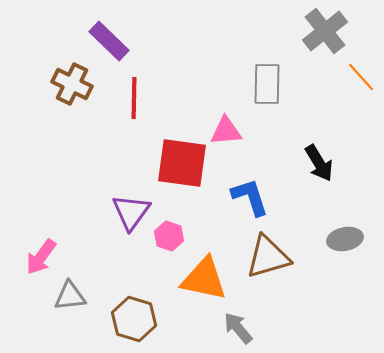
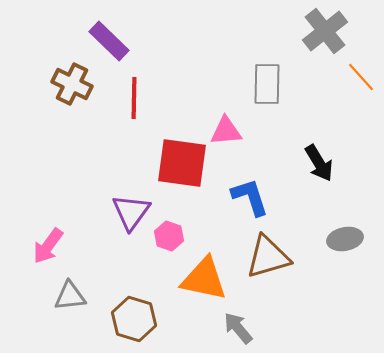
pink arrow: moved 7 px right, 11 px up
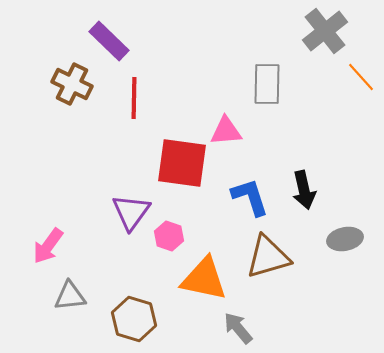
black arrow: moved 15 px left, 27 px down; rotated 18 degrees clockwise
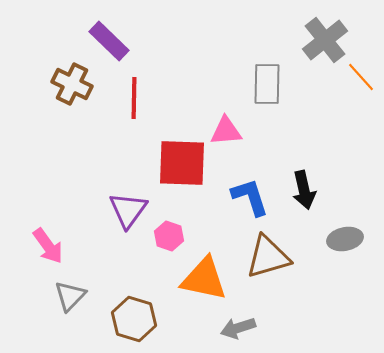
gray cross: moved 9 px down
red square: rotated 6 degrees counterclockwise
purple triangle: moved 3 px left, 2 px up
pink arrow: rotated 72 degrees counterclockwise
gray triangle: rotated 40 degrees counterclockwise
gray arrow: rotated 68 degrees counterclockwise
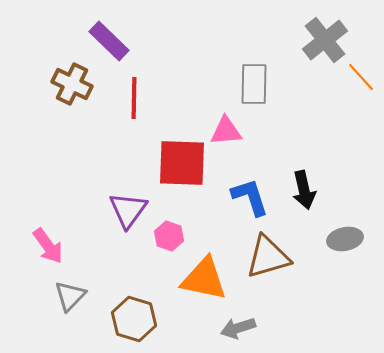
gray rectangle: moved 13 px left
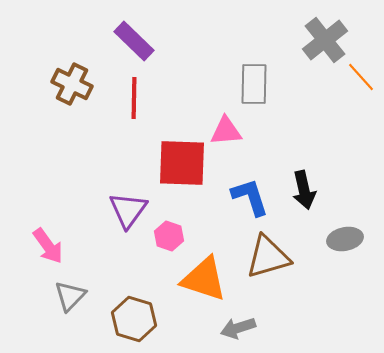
purple rectangle: moved 25 px right
orange triangle: rotated 6 degrees clockwise
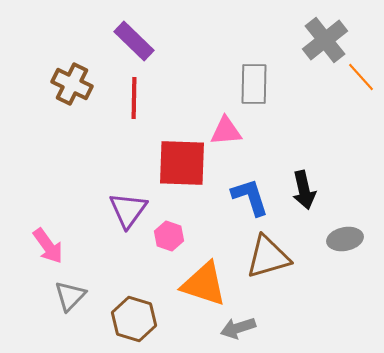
orange triangle: moved 5 px down
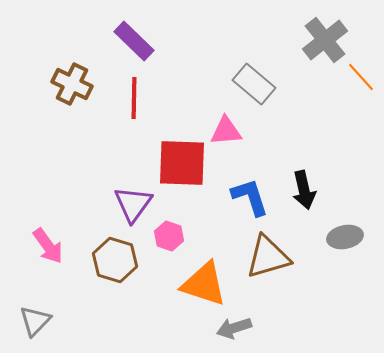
gray rectangle: rotated 51 degrees counterclockwise
purple triangle: moved 5 px right, 6 px up
gray ellipse: moved 2 px up
gray triangle: moved 35 px left, 25 px down
brown hexagon: moved 19 px left, 59 px up
gray arrow: moved 4 px left
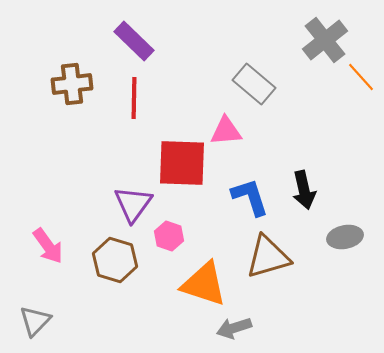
brown cross: rotated 33 degrees counterclockwise
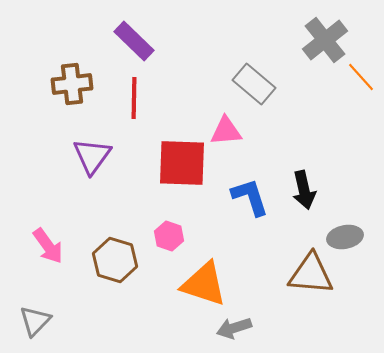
purple triangle: moved 41 px left, 48 px up
brown triangle: moved 43 px right, 17 px down; rotated 21 degrees clockwise
